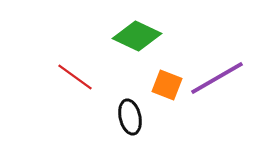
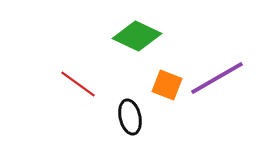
red line: moved 3 px right, 7 px down
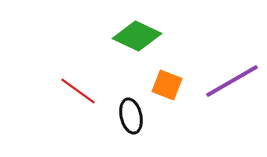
purple line: moved 15 px right, 3 px down
red line: moved 7 px down
black ellipse: moved 1 px right, 1 px up
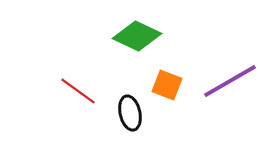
purple line: moved 2 px left
black ellipse: moved 1 px left, 3 px up
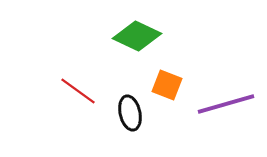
purple line: moved 4 px left, 23 px down; rotated 14 degrees clockwise
